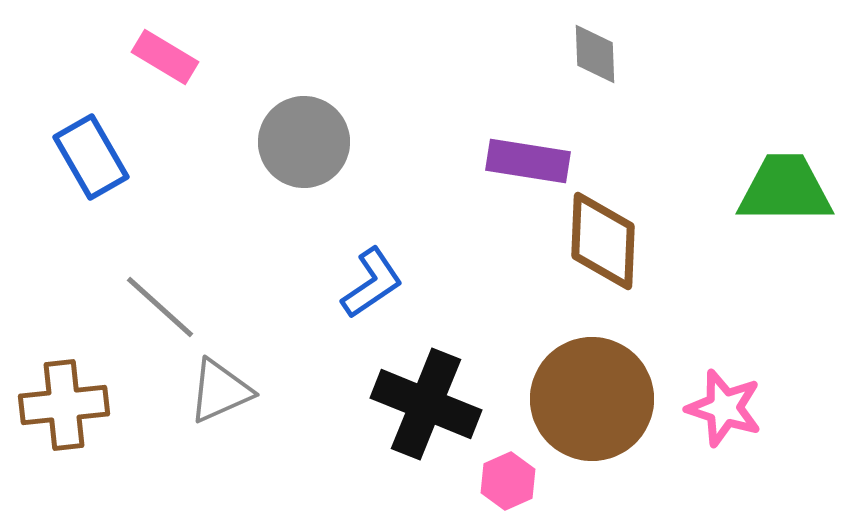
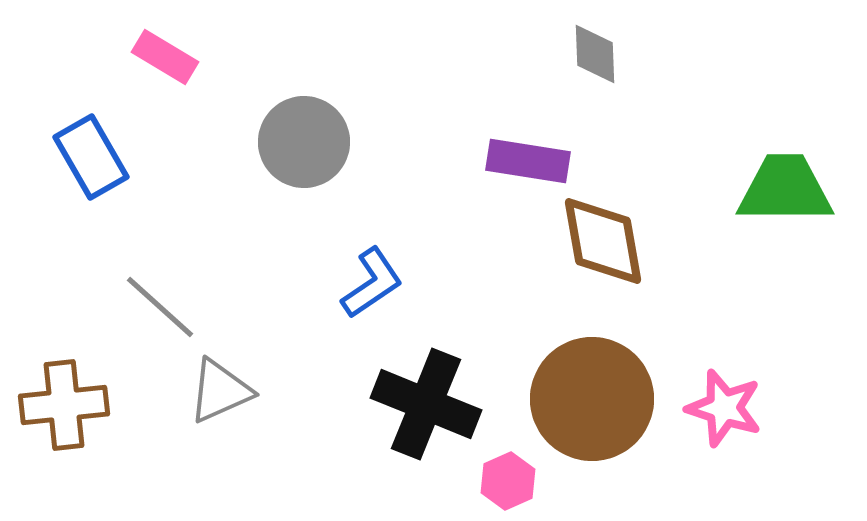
brown diamond: rotated 12 degrees counterclockwise
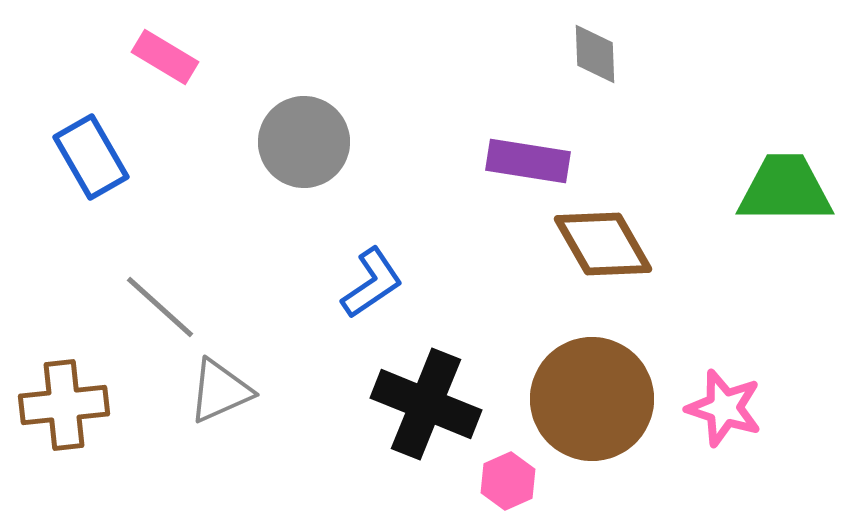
brown diamond: moved 3 px down; rotated 20 degrees counterclockwise
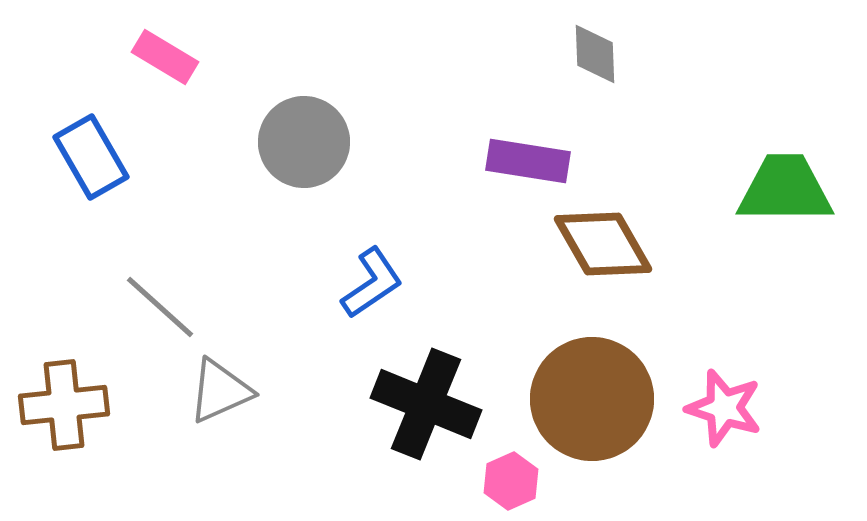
pink hexagon: moved 3 px right
